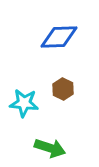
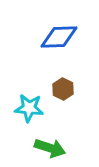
cyan star: moved 5 px right, 5 px down
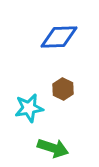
cyan star: rotated 16 degrees counterclockwise
green arrow: moved 3 px right
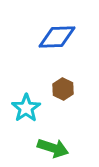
blue diamond: moved 2 px left
cyan star: moved 3 px left; rotated 24 degrees counterclockwise
